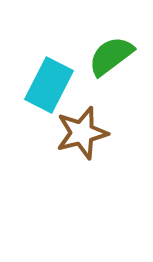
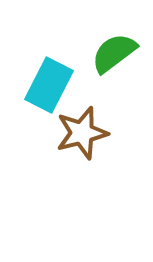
green semicircle: moved 3 px right, 3 px up
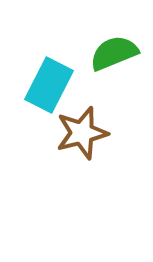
green semicircle: rotated 15 degrees clockwise
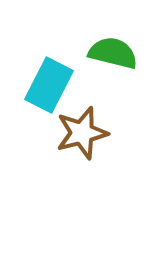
green semicircle: moved 1 px left; rotated 36 degrees clockwise
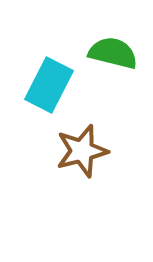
brown star: moved 18 px down
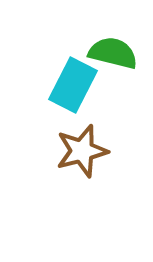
cyan rectangle: moved 24 px right
